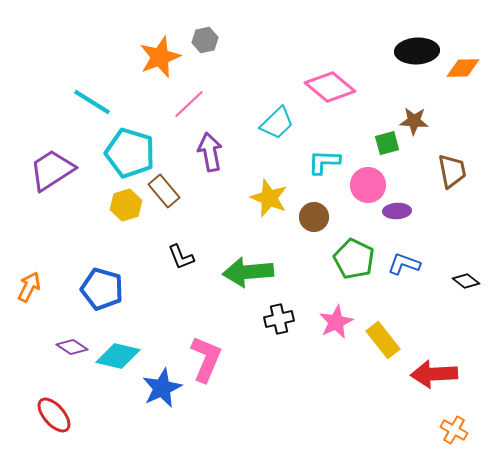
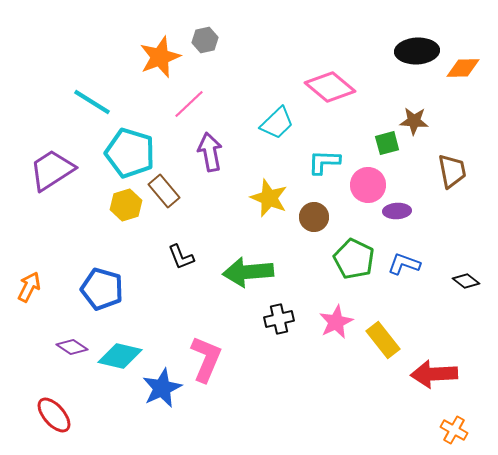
cyan diamond: moved 2 px right
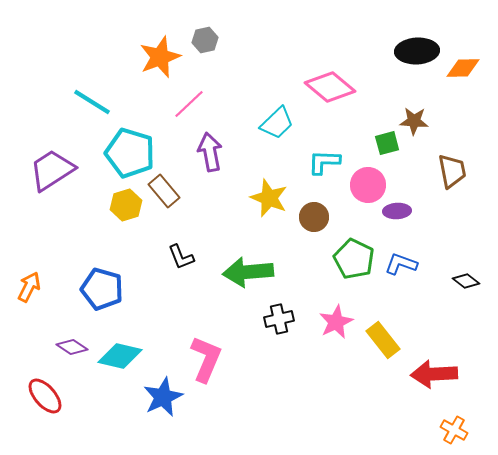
blue L-shape: moved 3 px left
blue star: moved 1 px right, 9 px down
red ellipse: moved 9 px left, 19 px up
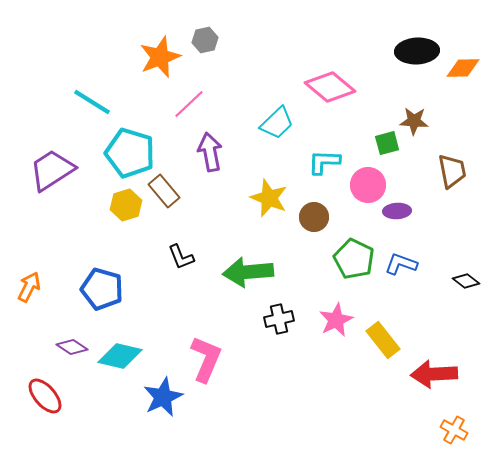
pink star: moved 2 px up
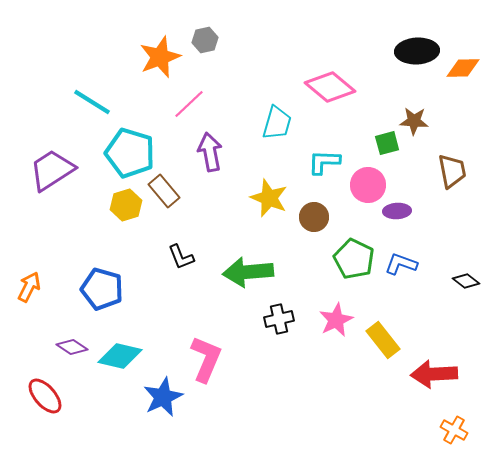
cyan trapezoid: rotated 30 degrees counterclockwise
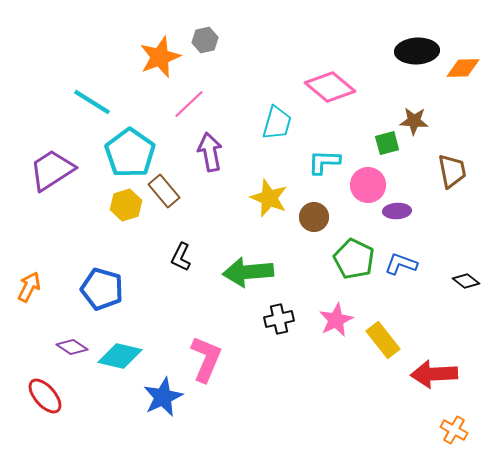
cyan pentagon: rotated 18 degrees clockwise
black L-shape: rotated 48 degrees clockwise
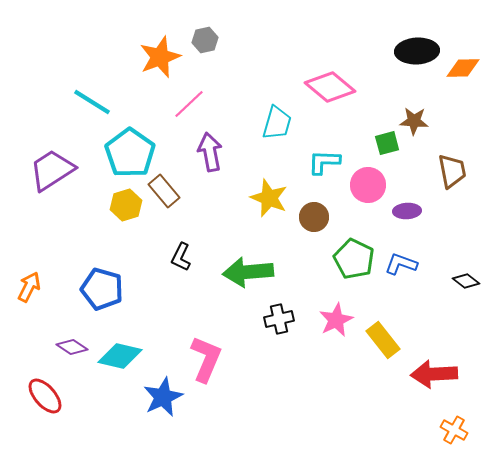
purple ellipse: moved 10 px right
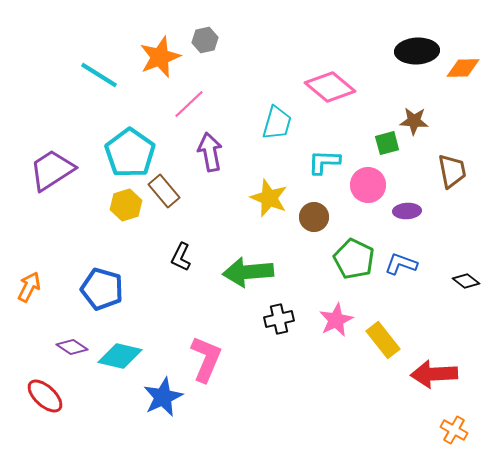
cyan line: moved 7 px right, 27 px up
red ellipse: rotated 6 degrees counterclockwise
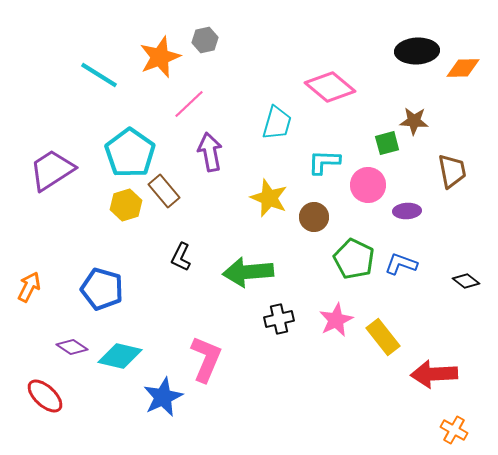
yellow rectangle: moved 3 px up
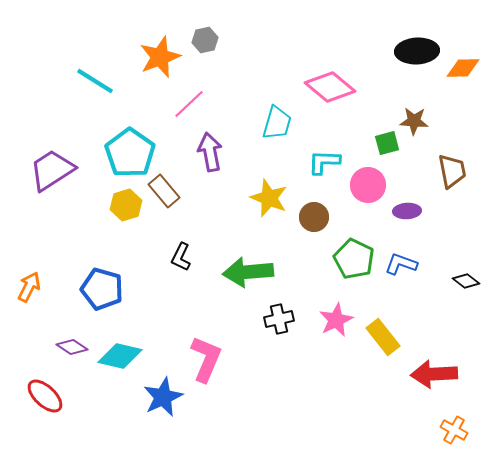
cyan line: moved 4 px left, 6 px down
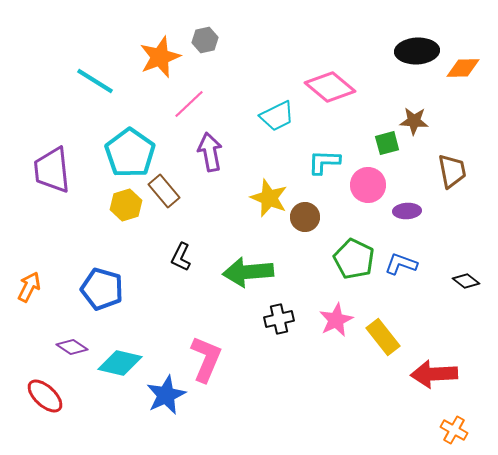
cyan trapezoid: moved 7 px up; rotated 48 degrees clockwise
purple trapezoid: rotated 63 degrees counterclockwise
brown circle: moved 9 px left
cyan diamond: moved 7 px down
blue star: moved 3 px right, 2 px up
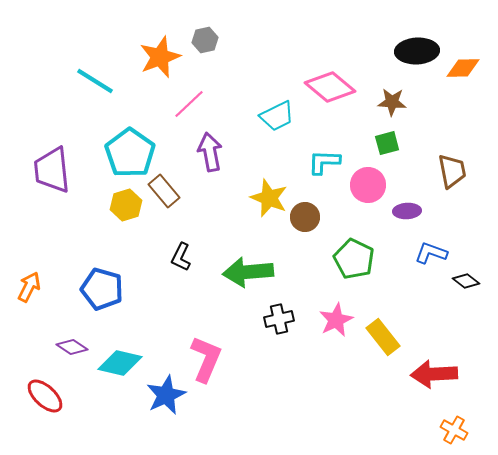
brown star: moved 22 px left, 19 px up
blue L-shape: moved 30 px right, 11 px up
